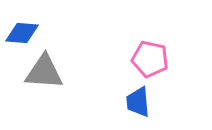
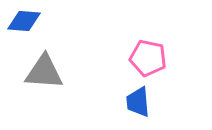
blue diamond: moved 2 px right, 12 px up
pink pentagon: moved 2 px left, 1 px up
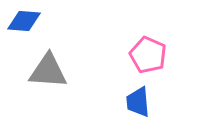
pink pentagon: moved 3 px up; rotated 12 degrees clockwise
gray triangle: moved 4 px right, 1 px up
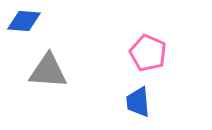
pink pentagon: moved 2 px up
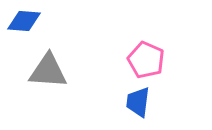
pink pentagon: moved 2 px left, 7 px down
blue trapezoid: rotated 12 degrees clockwise
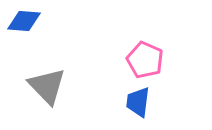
pink pentagon: moved 1 px left
gray triangle: moved 1 px left, 15 px down; rotated 42 degrees clockwise
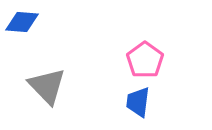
blue diamond: moved 2 px left, 1 px down
pink pentagon: rotated 12 degrees clockwise
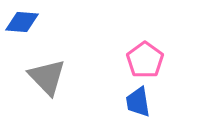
gray triangle: moved 9 px up
blue trapezoid: rotated 16 degrees counterclockwise
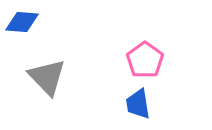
blue trapezoid: moved 2 px down
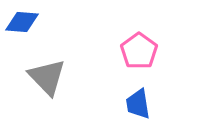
pink pentagon: moved 6 px left, 9 px up
